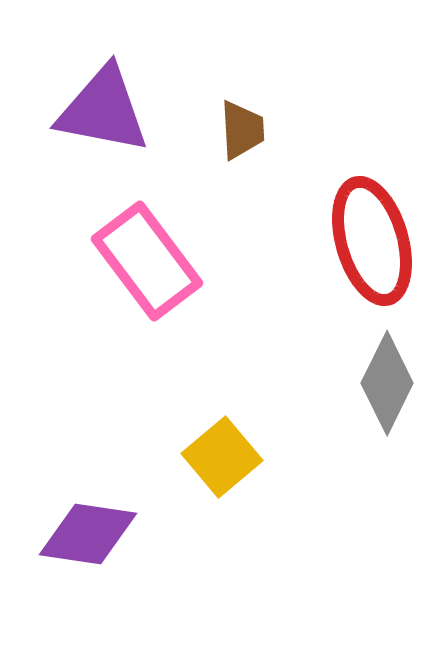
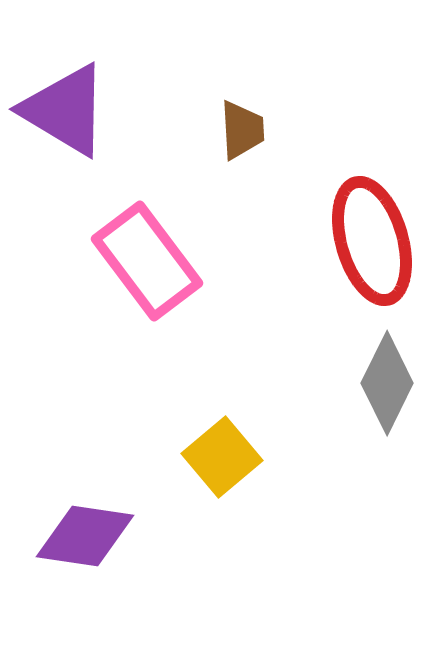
purple triangle: moved 38 px left; rotated 20 degrees clockwise
purple diamond: moved 3 px left, 2 px down
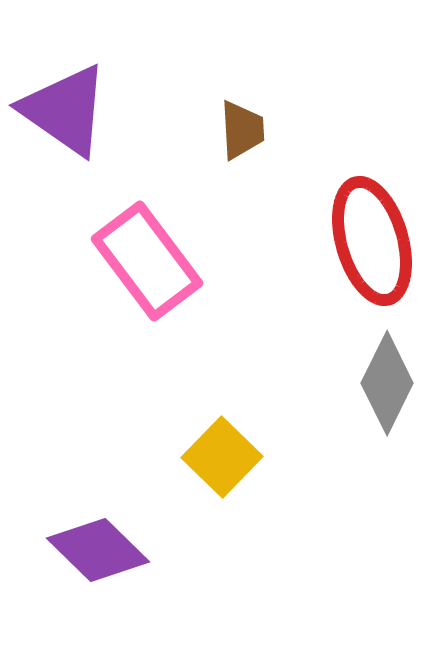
purple triangle: rotated 4 degrees clockwise
yellow square: rotated 6 degrees counterclockwise
purple diamond: moved 13 px right, 14 px down; rotated 36 degrees clockwise
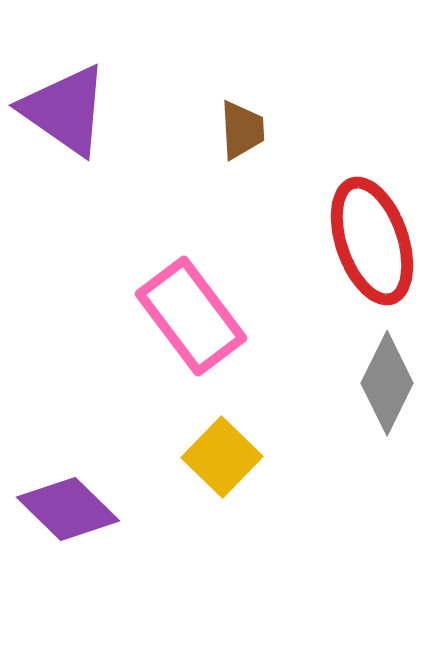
red ellipse: rotated 3 degrees counterclockwise
pink rectangle: moved 44 px right, 55 px down
purple diamond: moved 30 px left, 41 px up
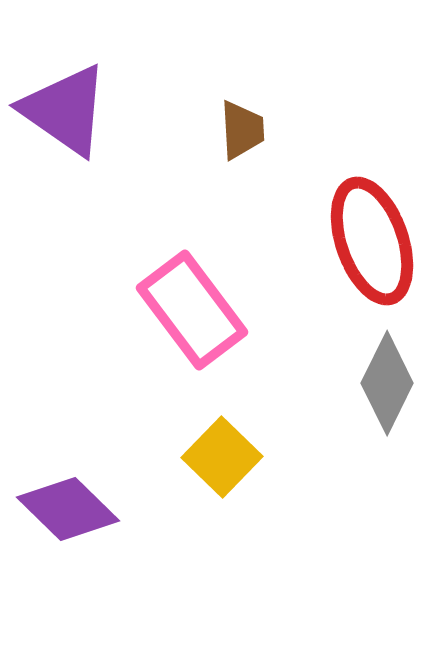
pink rectangle: moved 1 px right, 6 px up
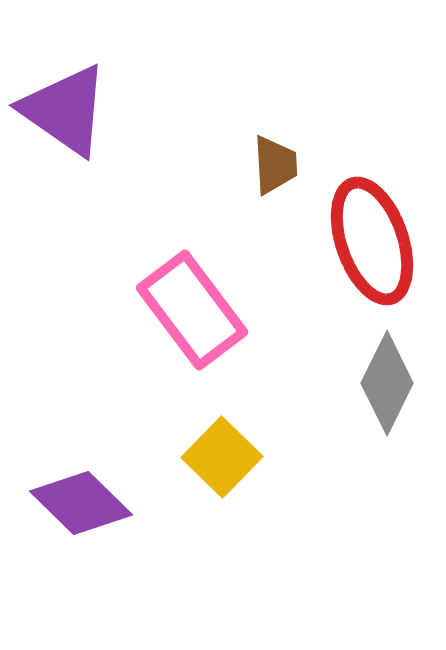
brown trapezoid: moved 33 px right, 35 px down
purple diamond: moved 13 px right, 6 px up
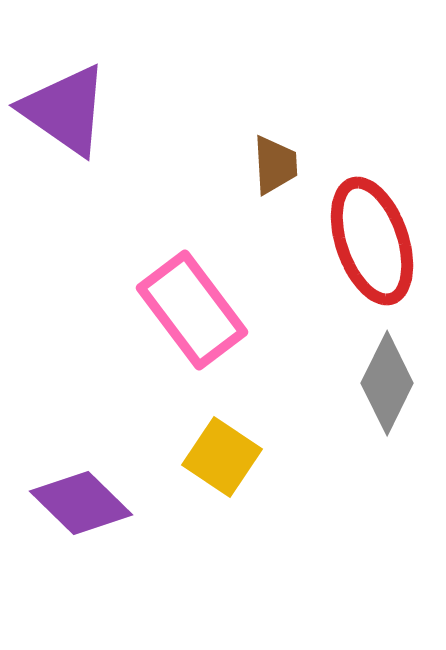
yellow square: rotated 10 degrees counterclockwise
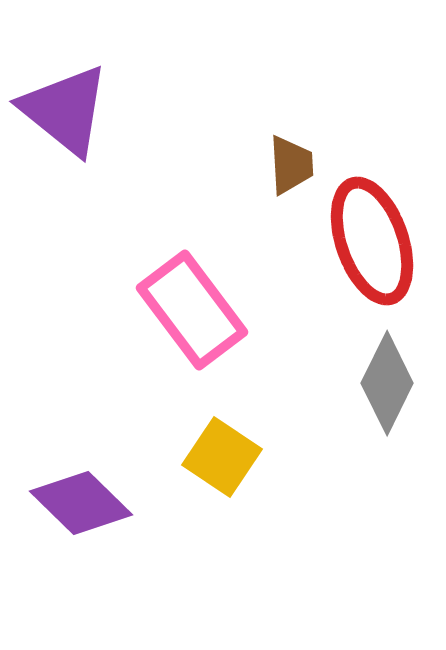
purple triangle: rotated 4 degrees clockwise
brown trapezoid: moved 16 px right
